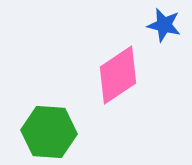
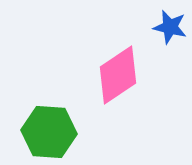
blue star: moved 6 px right, 2 px down
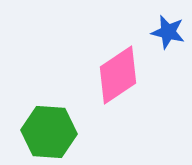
blue star: moved 2 px left, 5 px down
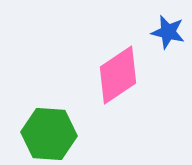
green hexagon: moved 2 px down
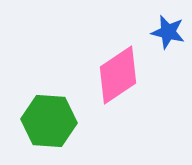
green hexagon: moved 13 px up
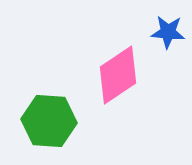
blue star: rotated 8 degrees counterclockwise
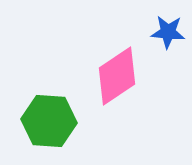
pink diamond: moved 1 px left, 1 px down
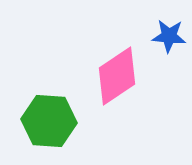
blue star: moved 1 px right, 4 px down
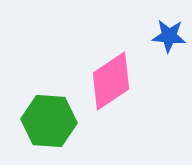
pink diamond: moved 6 px left, 5 px down
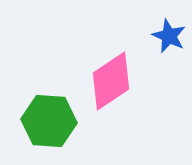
blue star: rotated 20 degrees clockwise
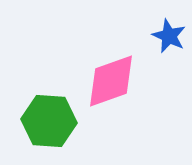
pink diamond: rotated 14 degrees clockwise
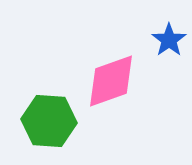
blue star: moved 4 px down; rotated 12 degrees clockwise
